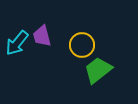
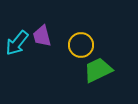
yellow circle: moved 1 px left
green trapezoid: rotated 12 degrees clockwise
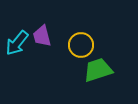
green trapezoid: rotated 8 degrees clockwise
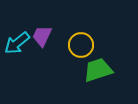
purple trapezoid: rotated 40 degrees clockwise
cyan arrow: rotated 12 degrees clockwise
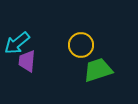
purple trapezoid: moved 15 px left, 25 px down; rotated 20 degrees counterclockwise
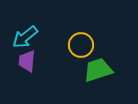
cyan arrow: moved 8 px right, 6 px up
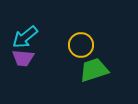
purple trapezoid: moved 4 px left, 3 px up; rotated 90 degrees counterclockwise
green trapezoid: moved 4 px left
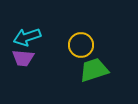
cyan arrow: moved 2 px right; rotated 20 degrees clockwise
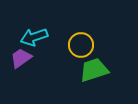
cyan arrow: moved 7 px right
purple trapezoid: moved 2 px left; rotated 140 degrees clockwise
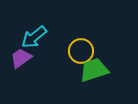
cyan arrow: rotated 20 degrees counterclockwise
yellow circle: moved 6 px down
